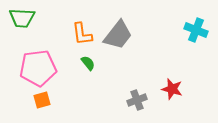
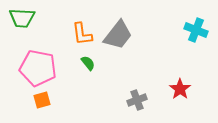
pink pentagon: rotated 18 degrees clockwise
red star: moved 8 px right; rotated 20 degrees clockwise
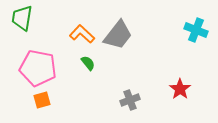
green trapezoid: rotated 96 degrees clockwise
orange L-shape: rotated 140 degrees clockwise
gray cross: moved 7 px left
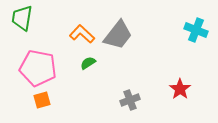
green semicircle: rotated 84 degrees counterclockwise
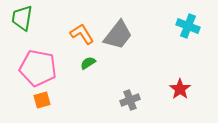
cyan cross: moved 8 px left, 4 px up
orange L-shape: rotated 15 degrees clockwise
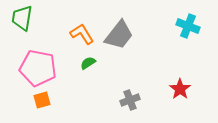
gray trapezoid: moved 1 px right
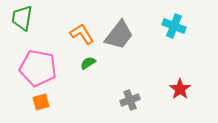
cyan cross: moved 14 px left
orange square: moved 1 px left, 2 px down
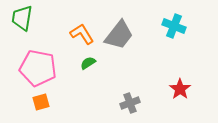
gray cross: moved 3 px down
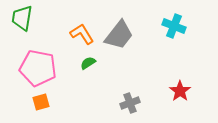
red star: moved 2 px down
